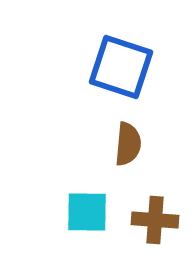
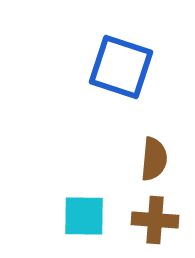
brown semicircle: moved 26 px right, 15 px down
cyan square: moved 3 px left, 4 px down
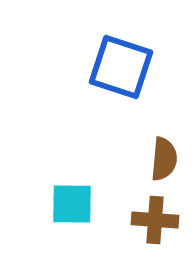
brown semicircle: moved 10 px right
cyan square: moved 12 px left, 12 px up
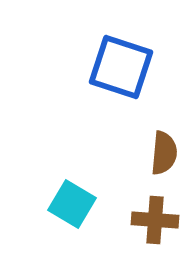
brown semicircle: moved 6 px up
cyan square: rotated 30 degrees clockwise
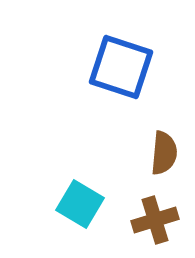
cyan square: moved 8 px right
brown cross: rotated 21 degrees counterclockwise
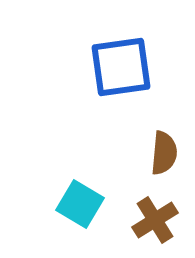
blue square: rotated 26 degrees counterclockwise
brown cross: rotated 15 degrees counterclockwise
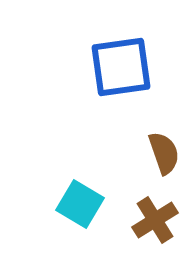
brown semicircle: rotated 24 degrees counterclockwise
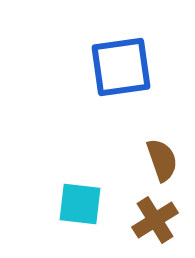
brown semicircle: moved 2 px left, 7 px down
cyan square: rotated 24 degrees counterclockwise
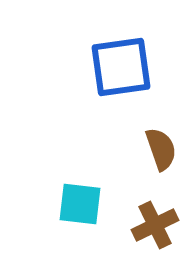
brown semicircle: moved 1 px left, 11 px up
brown cross: moved 5 px down; rotated 6 degrees clockwise
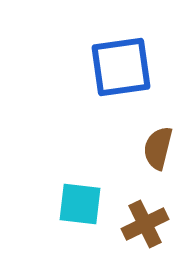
brown semicircle: moved 3 px left, 1 px up; rotated 147 degrees counterclockwise
brown cross: moved 10 px left, 1 px up
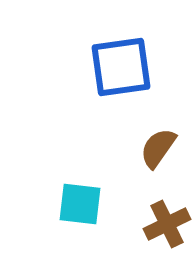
brown semicircle: rotated 21 degrees clockwise
brown cross: moved 22 px right
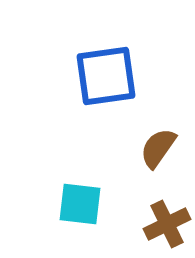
blue square: moved 15 px left, 9 px down
